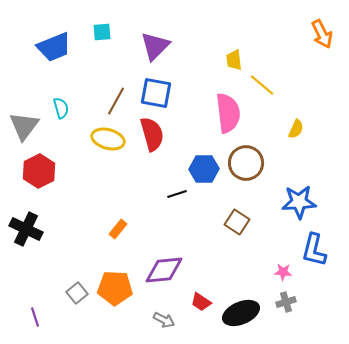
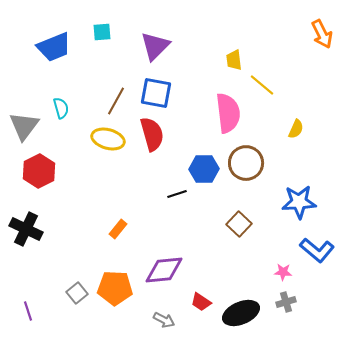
brown square: moved 2 px right, 2 px down; rotated 10 degrees clockwise
blue L-shape: moved 3 px right; rotated 64 degrees counterclockwise
purple line: moved 7 px left, 6 px up
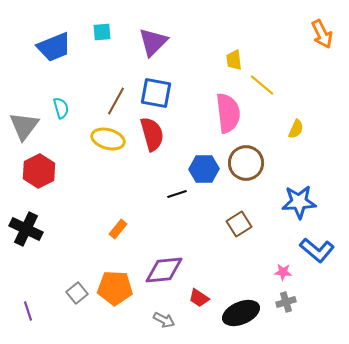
purple triangle: moved 2 px left, 4 px up
brown square: rotated 15 degrees clockwise
red trapezoid: moved 2 px left, 4 px up
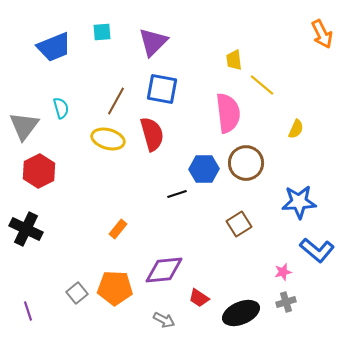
blue square: moved 6 px right, 4 px up
pink star: rotated 18 degrees counterclockwise
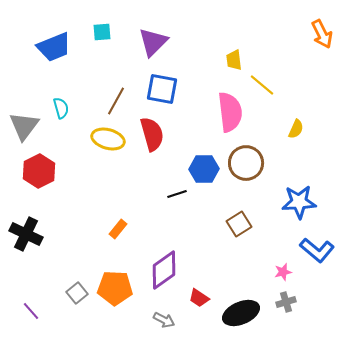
pink semicircle: moved 2 px right, 1 px up
black cross: moved 5 px down
purple diamond: rotated 30 degrees counterclockwise
purple line: moved 3 px right; rotated 24 degrees counterclockwise
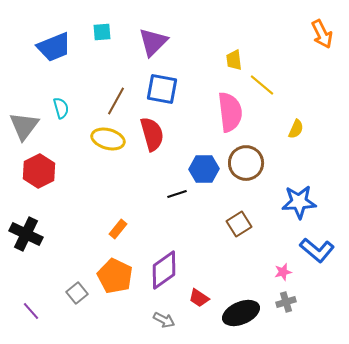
orange pentagon: moved 12 px up; rotated 24 degrees clockwise
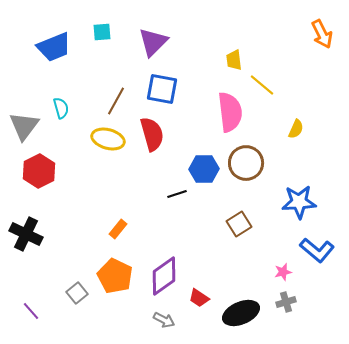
purple diamond: moved 6 px down
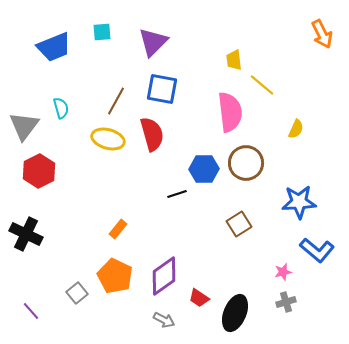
black ellipse: moved 6 px left; rotated 45 degrees counterclockwise
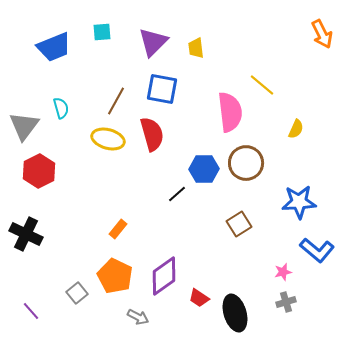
yellow trapezoid: moved 38 px left, 12 px up
black line: rotated 24 degrees counterclockwise
black ellipse: rotated 39 degrees counterclockwise
gray arrow: moved 26 px left, 3 px up
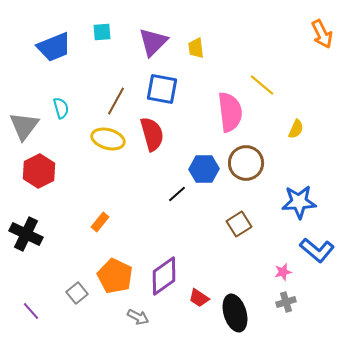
orange rectangle: moved 18 px left, 7 px up
